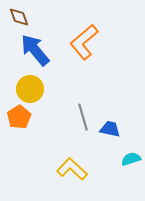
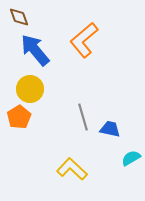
orange L-shape: moved 2 px up
cyan semicircle: moved 1 px up; rotated 12 degrees counterclockwise
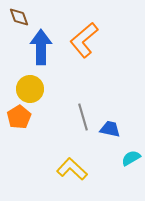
blue arrow: moved 6 px right, 3 px up; rotated 40 degrees clockwise
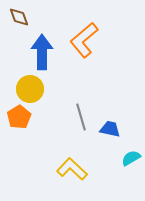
blue arrow: moved 1 px right, 5 px down
gray line: moved 2 px left
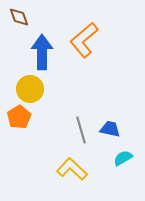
gray line: moved 13 px down
cyan semicircle: moved 8 px left
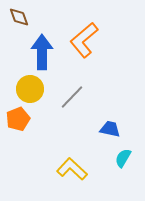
orange pentagon: moved 1 px left, 2 px down; rotated 10 degrees clockwise
gray line: moved 9 px left, 33 px up; rotated 60 degrees clockwise
cyan semicircle: rotated 30 degrees counterclockwise
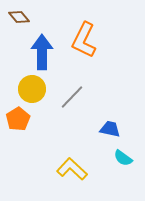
brown diamond: rotated 20 degrees counterclockwise
orange L-shape: rotated 24 degrees counterclockwise
yellow circle: moved 2 px right
orange pentagon: rotated 10 degrees counterclockwise
cyan semicircle: rotated 84 degrees counterclockwise
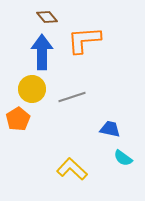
brown diamond: moved 28 px right
orange L-shape: rotated 60 degrees clockwise
gray line: rotated 28 degrees clockwise
